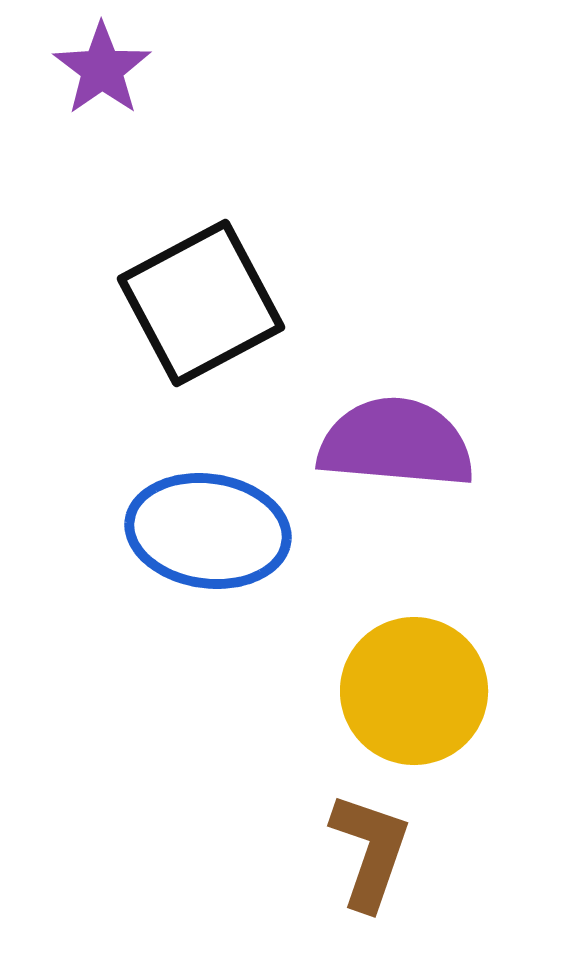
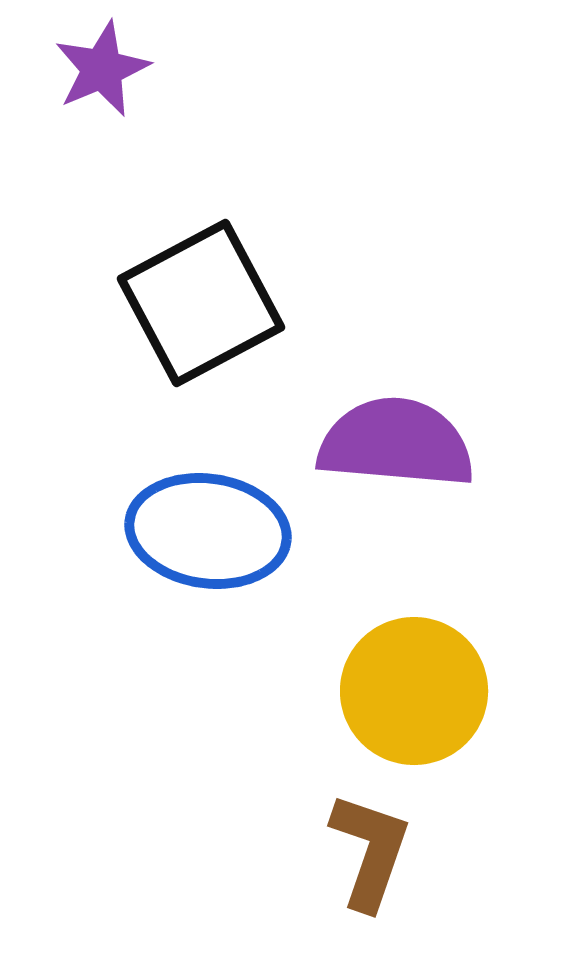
purple star: rotated 12 degrees clockwise
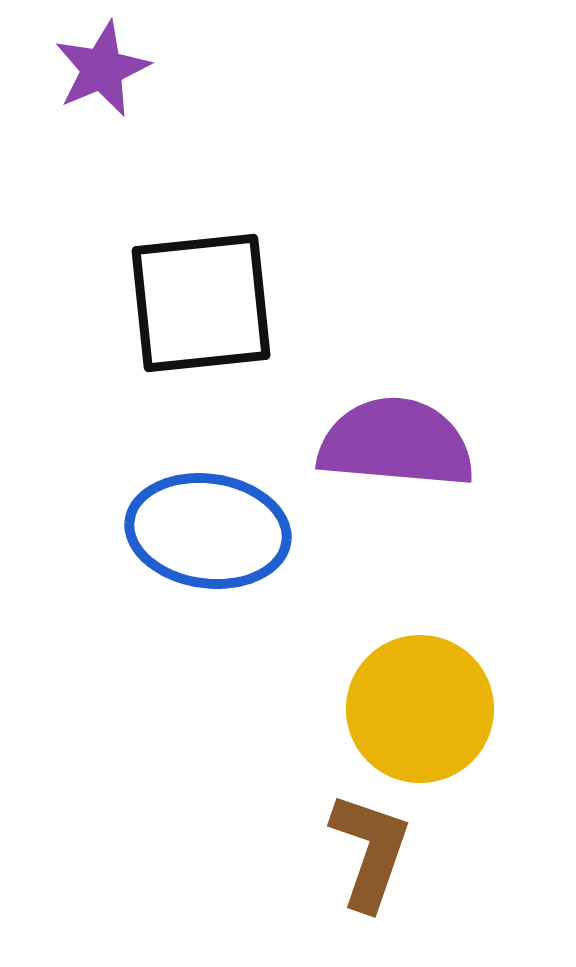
black square: rotated 22 degrees clockwise
yellow circle: moved 6 px right, 18 px down
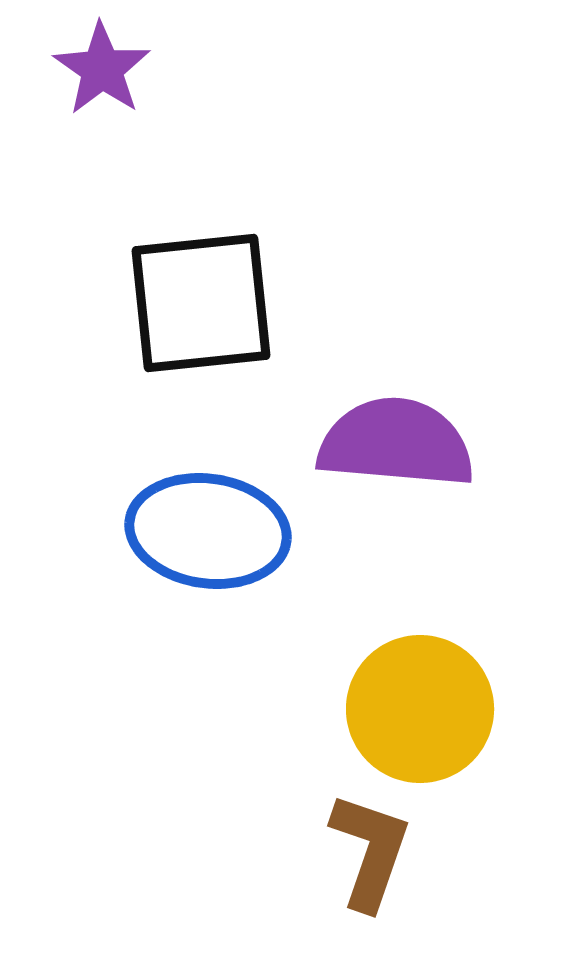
purple star: rotated 14 degrees counterclockwise
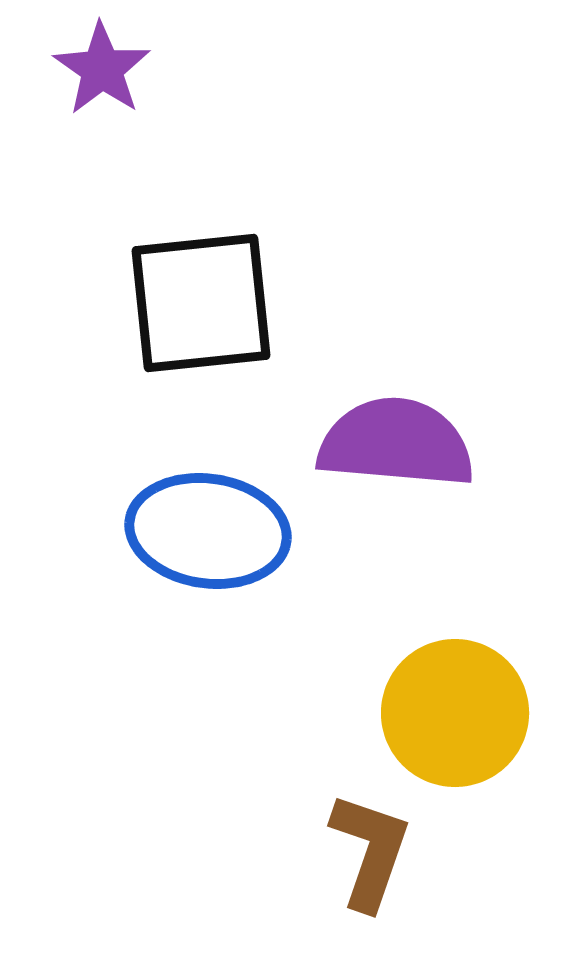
yellow circle: moved 35 px right, 4 px down
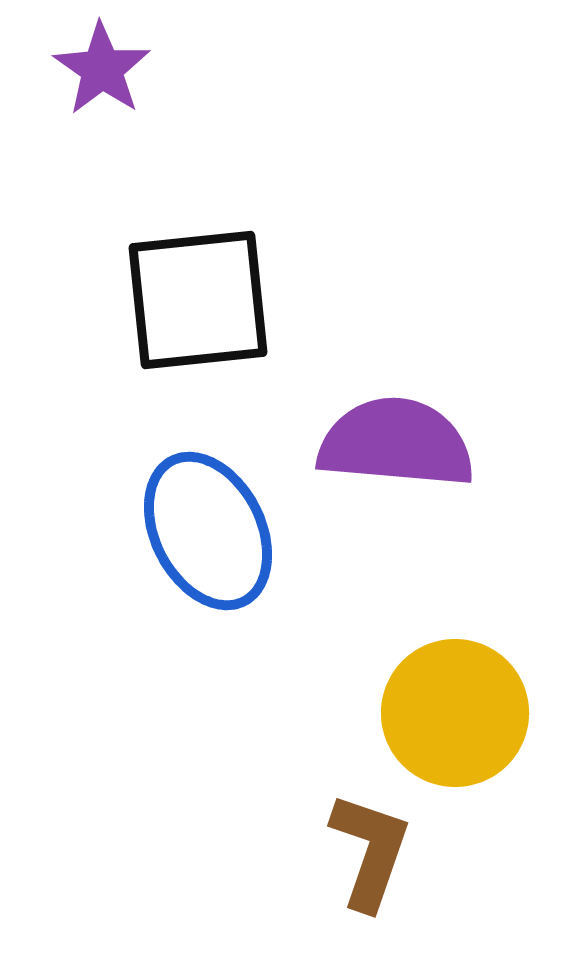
black square: moved 3 px left, 3 px up
blue ellipse: rotated 55 degrees clockwise
